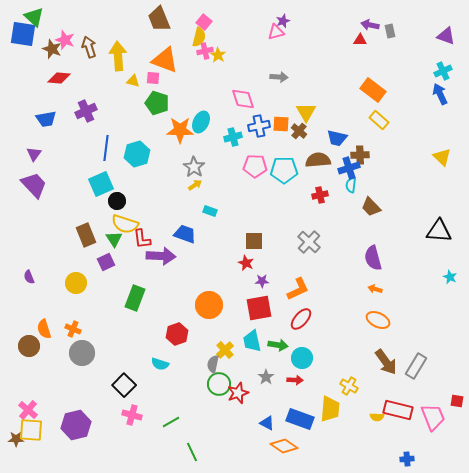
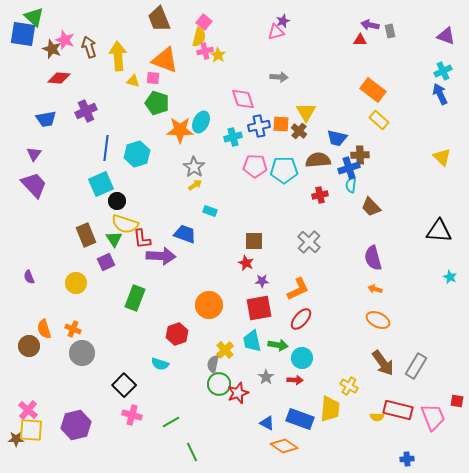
brown arrow at (386, 362): moved 3 px left, 1 px down
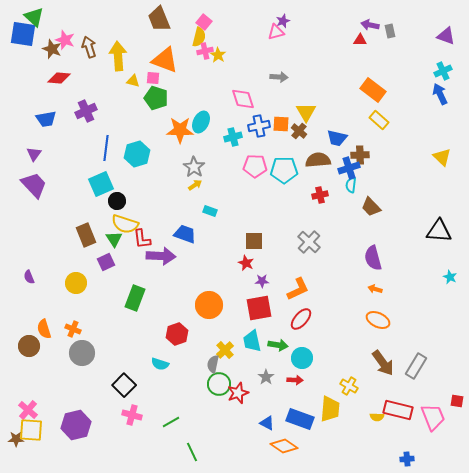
green pentagon at (157, 103): moved 1 px left, 5 px up
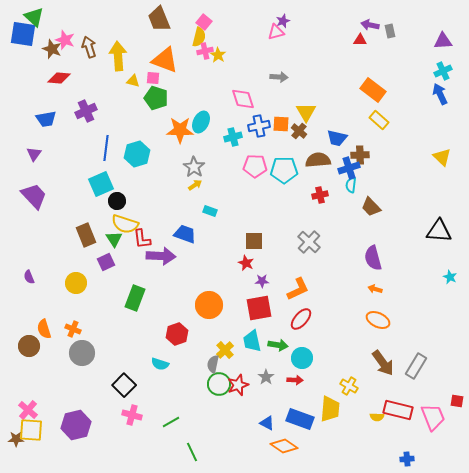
purple triangle at (446, 36): moved 3 px left, 5 px down; rotated 24 degrees counterclockwise
purple trapezoid at (34, 185): moved 11 px down
red star at (238, 393): moved 8 px up
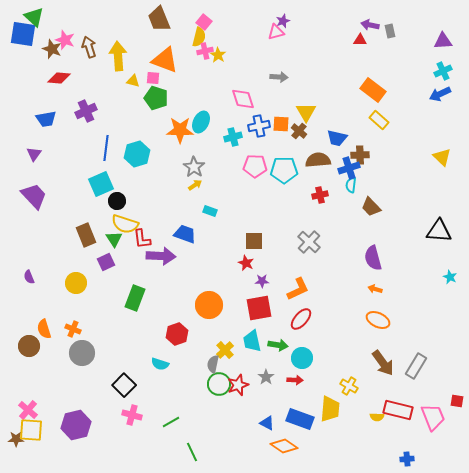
blue arrow at (440, 94): rotated 90 degrees counterclockwise
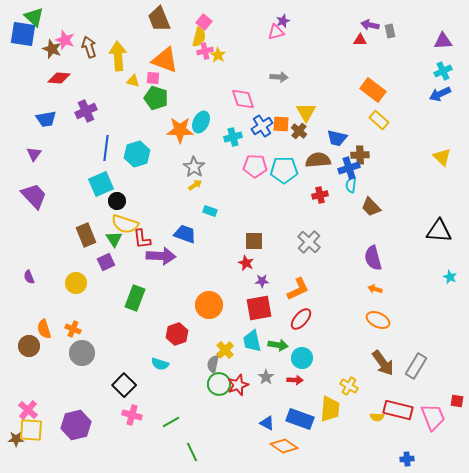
blue cross at (259, 126): moved 3 px right; rotated 20 degrees counterclockwise
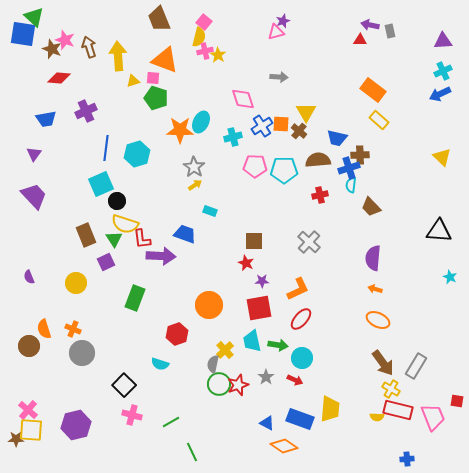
yellow triangle at (133, 81): rotated 32 degrees counterclockwise
purple semicircle at (373, 258): rotated 20 degrees clockwise
red arrow at (295, 380): rotated 21 degrees clockwise
yellow cross at (349, 386): moved 42 px right, 3 px down
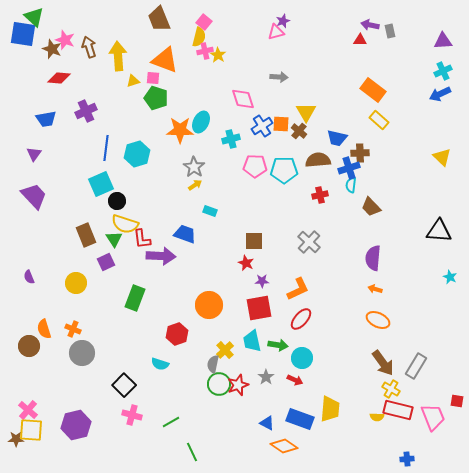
cyan cross at (233, 137): moved 2 px left, 2 px down
brown cross at (360, 155): moved 2 px up
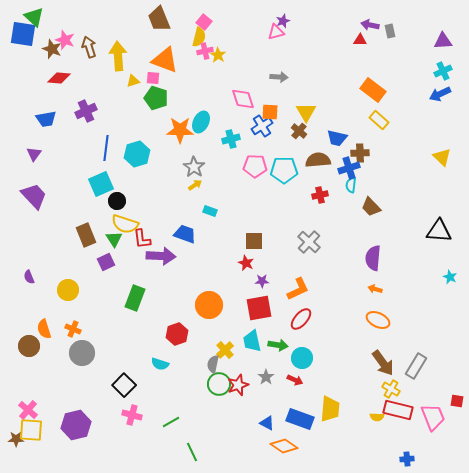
orange square at (281, 124): moved 11 px left, 12 px up
yellow circle at (76, 283): moved 8 px left, 7 px down
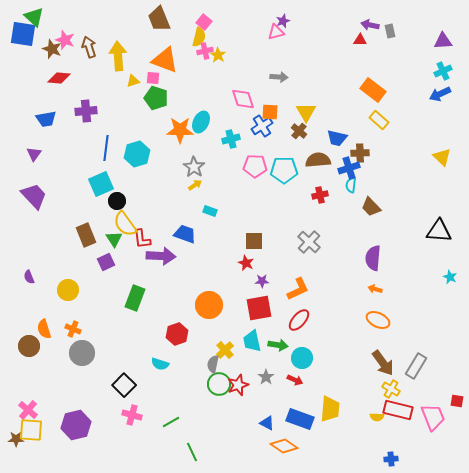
purple cross at (86, 111): rotated 20 degrees clockwise
yellow semicircle at (125, 224): rotated 36 degrees clockwise
red ellipse at (301, 319): moved 2 px left, 1 px down
blue cross at (407, 459): moved 16 px left
